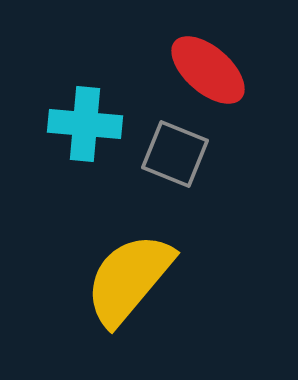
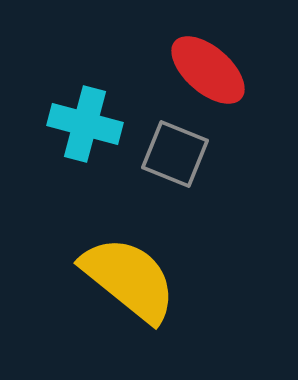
cyan cross: rotated 10 degrees clockwise
yellow semicircle: rotated 89 degrees clockwise
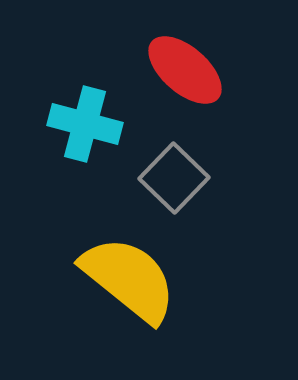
red ellipse: moved 23 px left
gray square: moved 1 px left, 24 px down; rotated 22 degrees clockwise
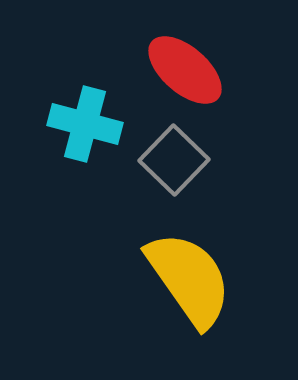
gray square: moved 18 px up
yellow semicircle: moved 60 px right; rotated 16 degrees clockwise
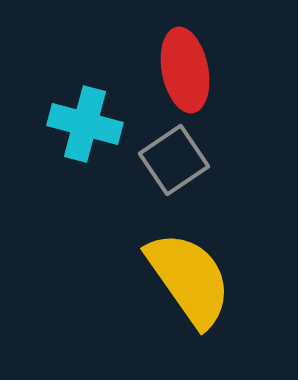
red ellipse: rotated 38 degrees clockwise
gray square: rotated 12 degrees clockwise
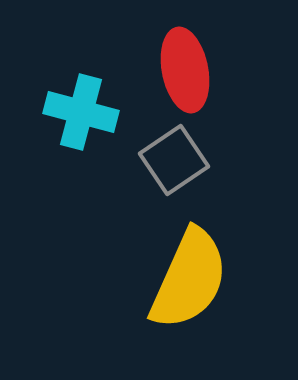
cyan cross: moved 4 px left, 12 px up
yellow semicircle: rotated 59 degrees clockwise
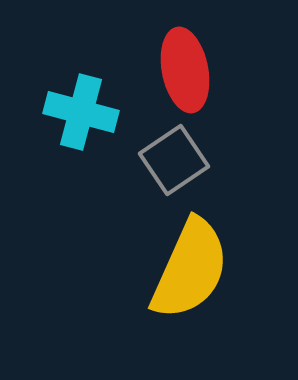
yellow semicircle: moved 1 px right, 10 px up
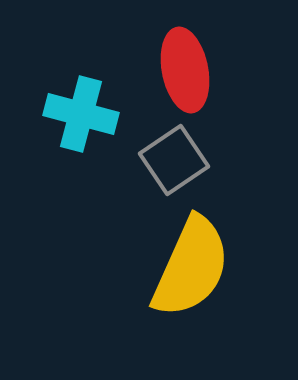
cyan cross: moved 2 px down
yellow semicircle: moved 1 px right, 2 px up
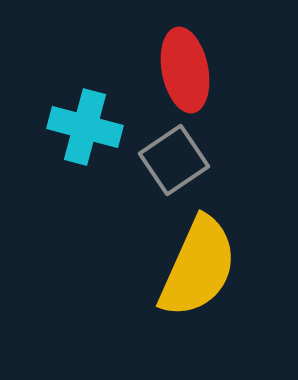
cyan cross: moved 4 px right, 13 px down
yellow semicircle: moved 7 px right
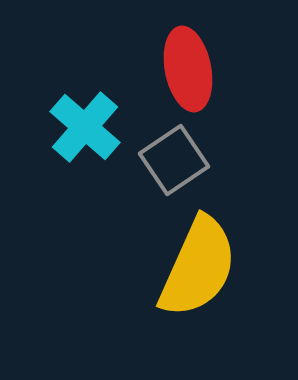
red ellipse: moved 3 px right, 1 px up
cyan cross: rotated 26 degrees clockwise
